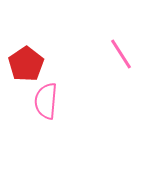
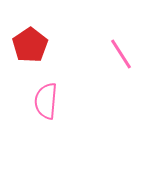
red pentagon: moved 4 px right, 19 px up
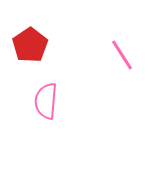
pink line: moved 1 px right, 1 px down
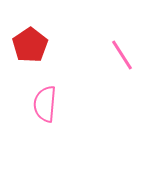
pink semicircle: moved 1 px left, 3 px down
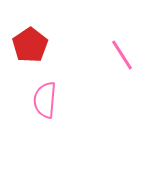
pink semicircle: moved 4 px up
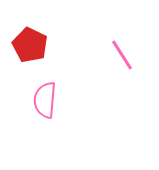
red pentagon: rotated 12 degrees counterclockwise
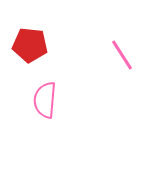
red pentagon: rotated 20 degrees counterclockwise
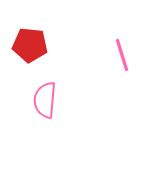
pink line: rotated 16 degrees clockwise
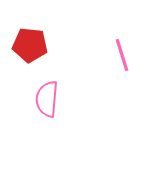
pink semicircle: moved 2 px right, 1 px up
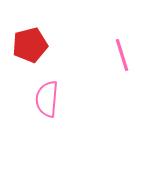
red pentagon: rotated 20 degrees counterclockwise
